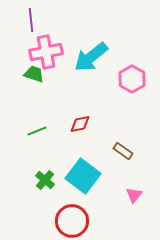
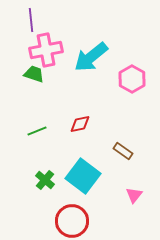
pink cross: moved 2 px up
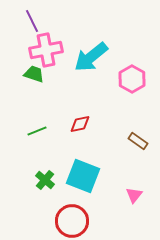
purple line: moved 1 px right, 1 px down; rotated 20 degrees counterclockwise
brown rectangle: moved 15 px right, 10 px up
cyan square: rotated 16 degrees counterclockwise
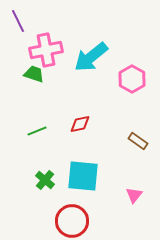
purple line: moved 14 px left
cyan square: rotated 16 degrees counterclockwise
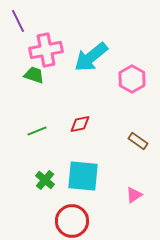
green trapezoid: moved 1 px down
pink triangle: rotated 18 degrees clockwise
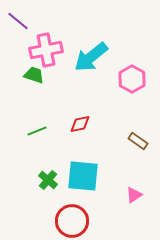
purple line: rotated 25 degrees counterclockwise
green cross: moved 3 px right
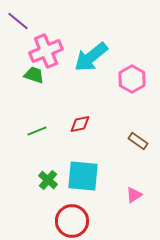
pink cross: moved 1 px down; rotated 12 degrees counterclockwise
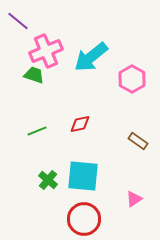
pink triangle: moved 4 px down
red circle: moved 12 px right, 2 px up
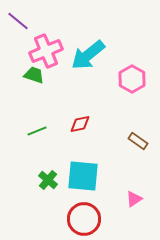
cyan arrow: moved 3 px left, 2 px up
